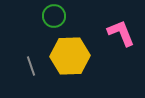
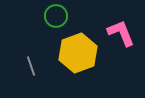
green circle: moved 2 px right
yellow hexagon: moved 8 px right, 3 px up; rotated 18 degrees counterclockwise
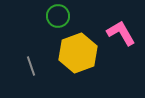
green circle: moved 2 px right
pink L-shape: rotated 8 degrees counterclockwise
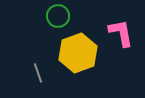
pink L-shape: rotated 20 degrees clockwise
gray line: moved 7 px right, 7 px down
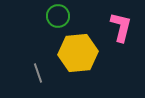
pink L-shape: moved 6 px up; rotated 24 degrees clockwise
yellow hexagon: rotated 15 degrees clockwise
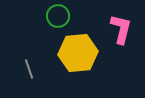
pink L-shape: moved 2 px down
gray line: moved 9 px left, 4 px up
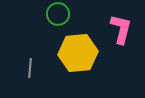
green circle: moved 2 px up
gray line: moved 1 px right, 1 px up; rotated 24 degrees clockwise
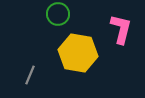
yellow hexagon: rotated 15 degrees clockwise
gray line: moved 7 px down; rotated 18 degrees clockwise
